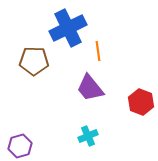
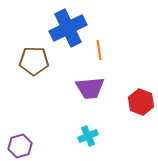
orange line: moved 1 px right, 1 px up
purple trapezoid: rotated 56 degrees counterclockwise
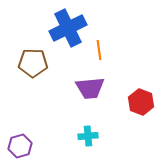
brown pentagon: moved 1 px left, 2 px down
cyan cross: rotated 18 degrees clockwise
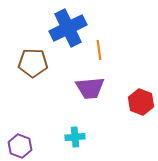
cyan cross: moved 13 px left, 1 px down
purple hexagon: rotated 25 degrees counterclockwise
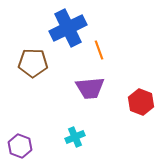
orange line: rotated 12 degrees counterclockwise
cyan cross: rotated 18 degrees counterclockwise
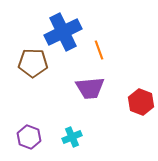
blue cross: moved 5 px left, 4 px down
cyan cross: moved 3 px left
purple hexagon: moved 9 px right, 9 px up
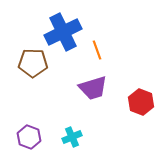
orange line: moved 2 px left
purple trapezoid: moved 3 px right; rotated 12 degrees counterclockwise
